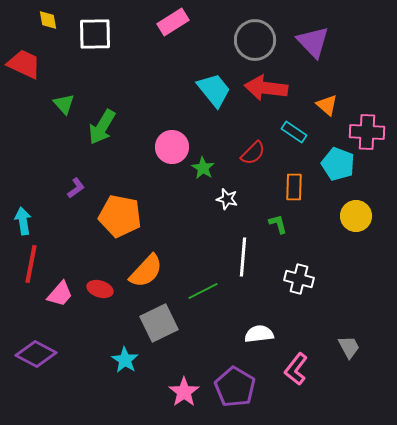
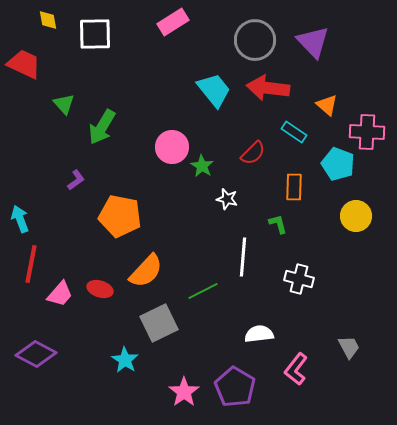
red arrow: moved 2 px right
green star: moved 1 px left, 2 px up
purple L-shape: moved 8 px up
cyan arrow: moved 3 px left, 2 px up; rotated 12 degrees counterclockwise
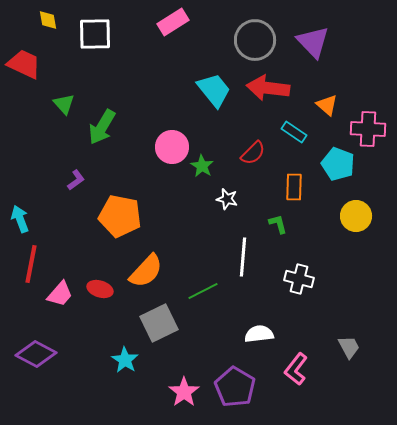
pink cross: moved 1 px right, 3 px up
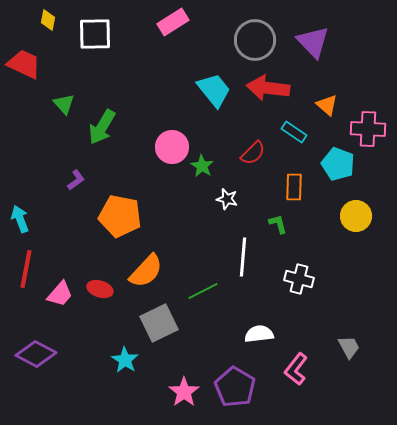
yellow diamond: rotated 20 degrees clockwise
red line: moved 5 px left, 5 px down
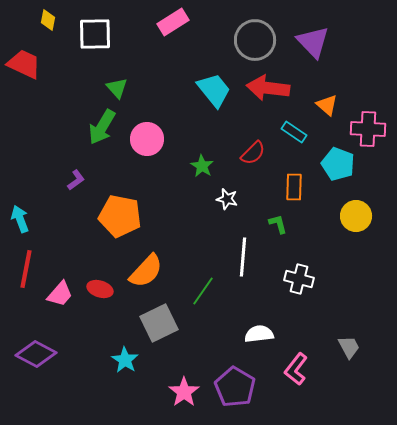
green triangle: moved 53 px right, 16 px up
pink circle: moved 25 px left, 8 px up
green line: rotated 28 degrees counterclockwise
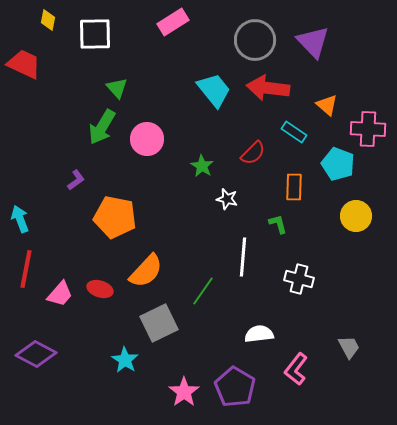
orange pentagon: moved 5 px left, 1 px down
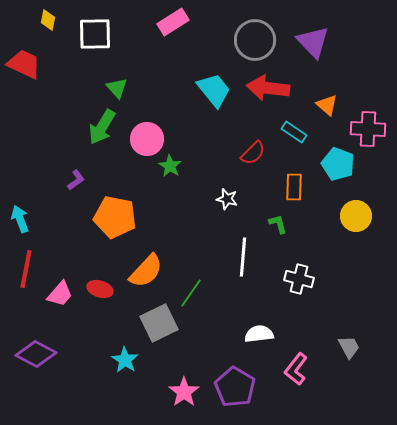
green star: moved 32 px left
green line: moved 12 px left, 2 px down
